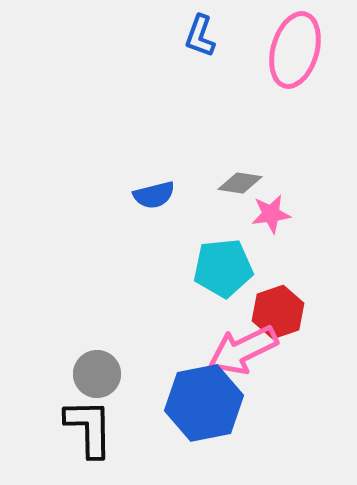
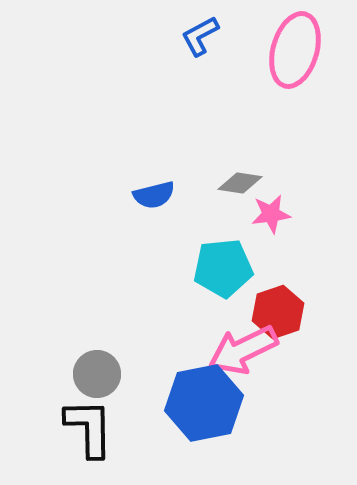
blue L-shape: rotated 42 degrees clockwise
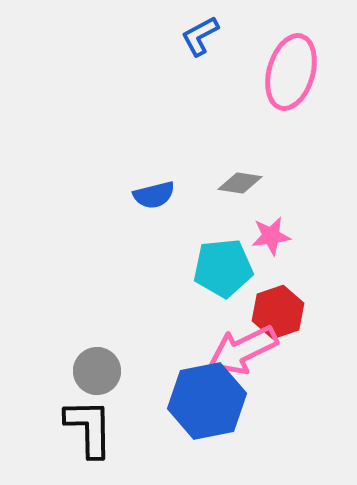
pink ellipse: moved 4 px left, 22 px down
pink star: moved 22 px down
gray circle: moved 3 px up
blue hexagon: moved 3 px right, 2 px up
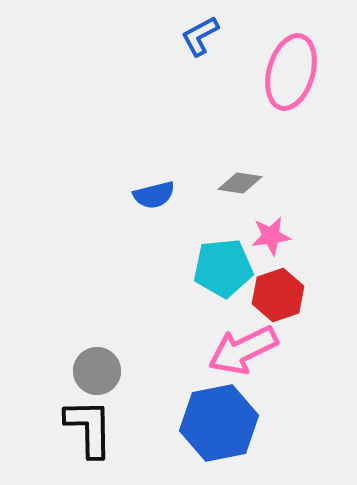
red hexagon: moved 17 px up
blue hexagon: moved 12 px right, 22 px down
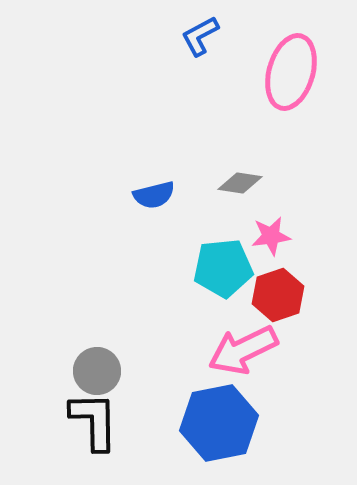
black L-shape: moved 5 px right, 7 px up
